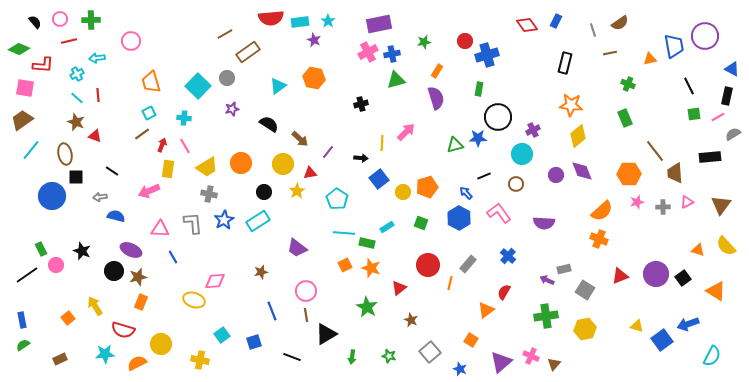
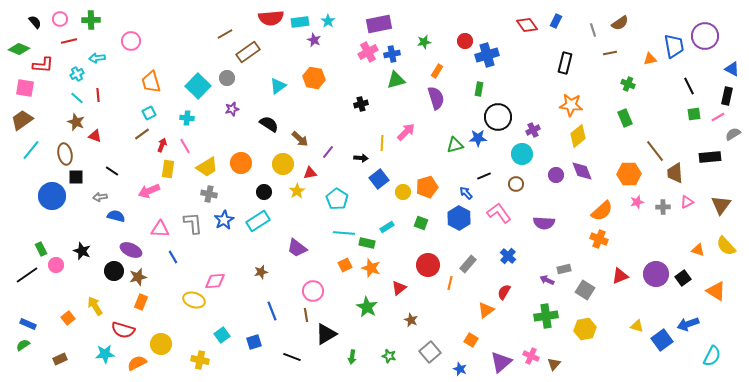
cyan cross at (184, 118): moved 3 px right
pink circle at (306, 291): moved 7 px right
blue rectangle at (22, 320): moved 6 px right, 4 px down; rotated 56 degrees counterclockwise
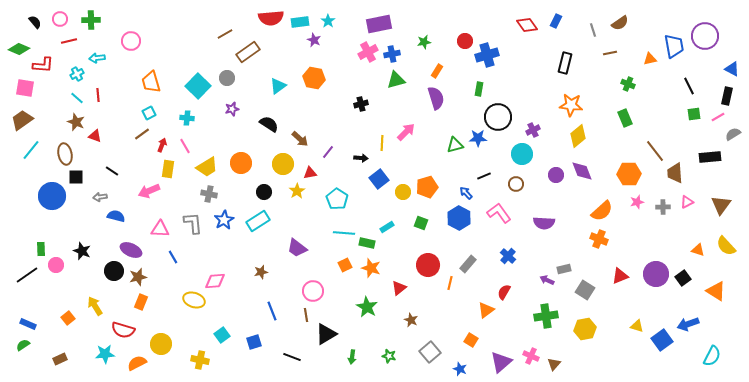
green rectangle at (41, 249): rotated 24 degrees clockwise
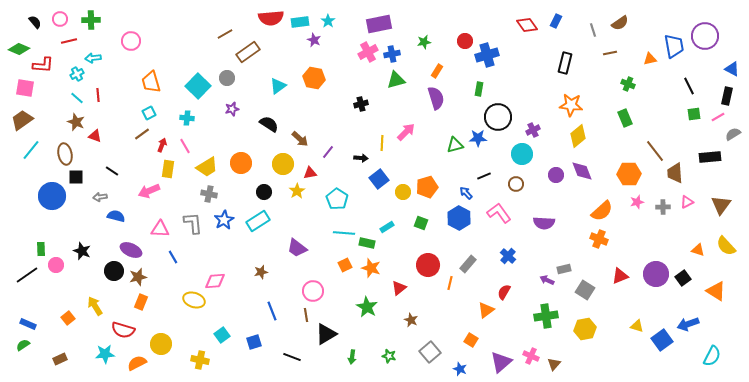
cyan arrow at (97, 58): moved 4 px left
